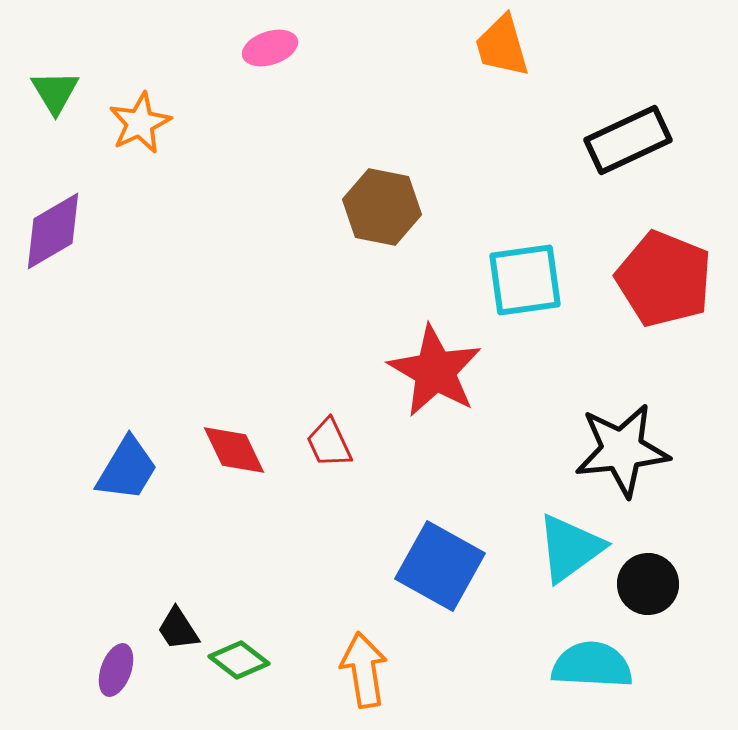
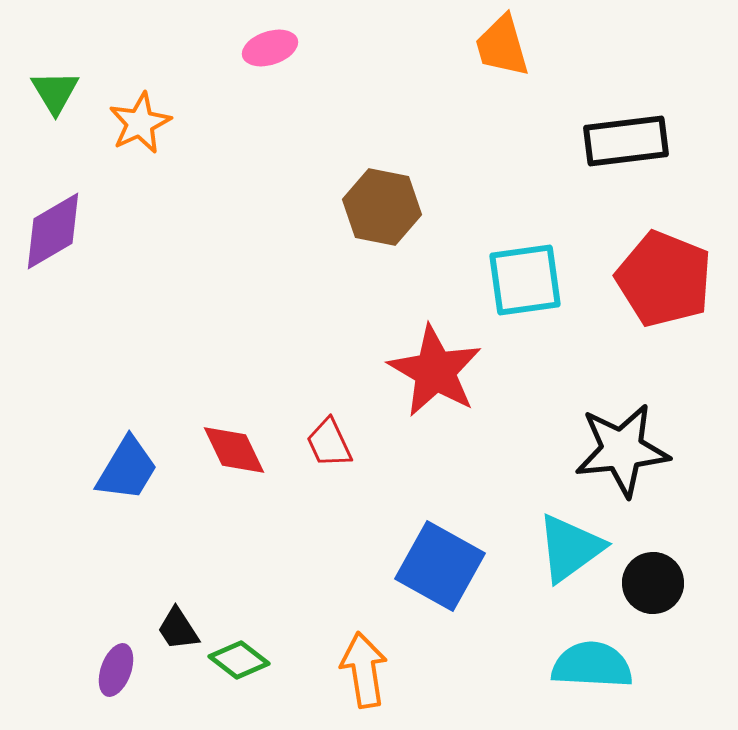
black rectangle: moved 2 px left, 1 px down; rotated 18 degrees clockwise
black circle: moved 5 px right, 1 px up
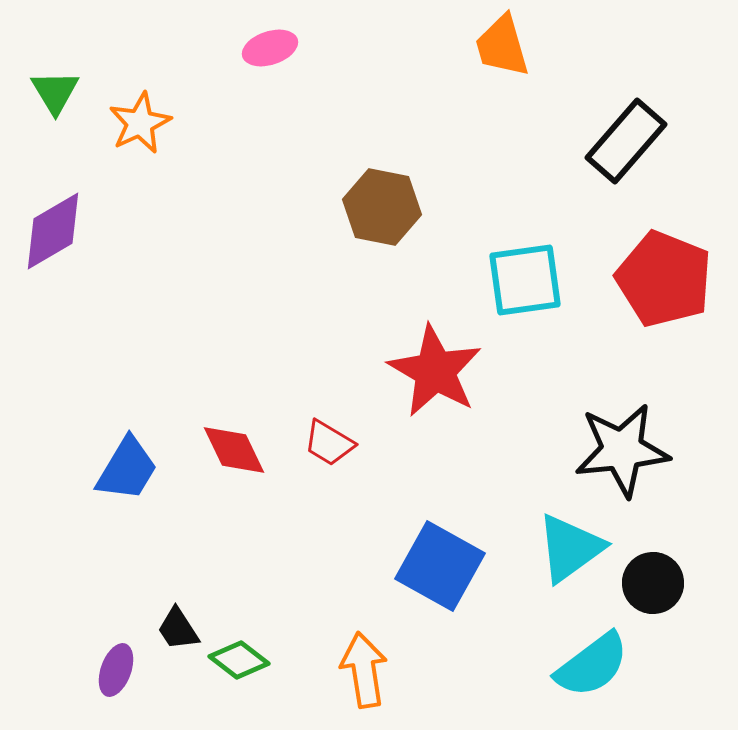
black rectangle: rotated 42 degrees counterclockwise
red trapezoid: rotated 34 degrees counterclockwise
cyan semicircle: rotated 140 degrees clockwise
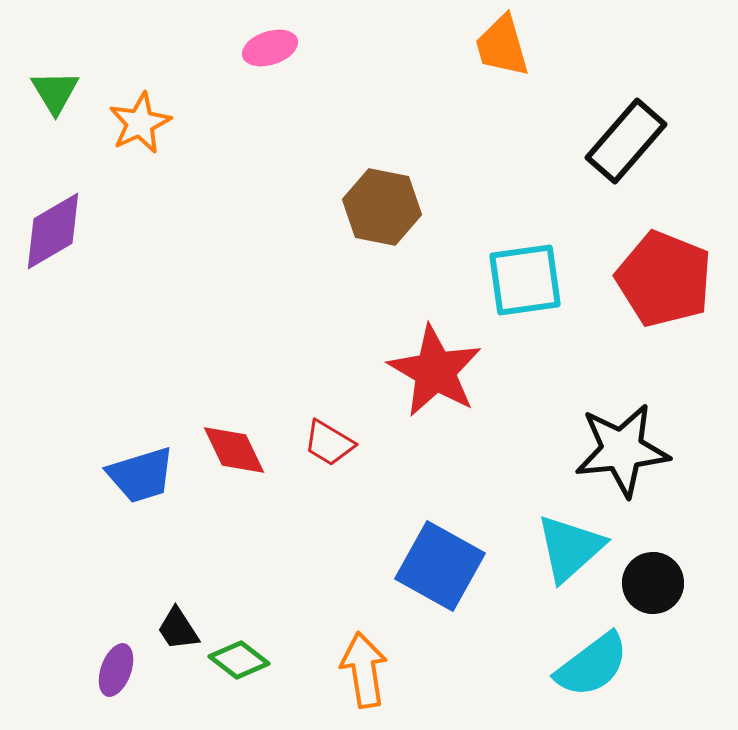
blue trapezoid: moved 14 px right, 6 px down; rotated 42 degrees clockwise
cyan triangle: rotated 6 degrees counterclockwise
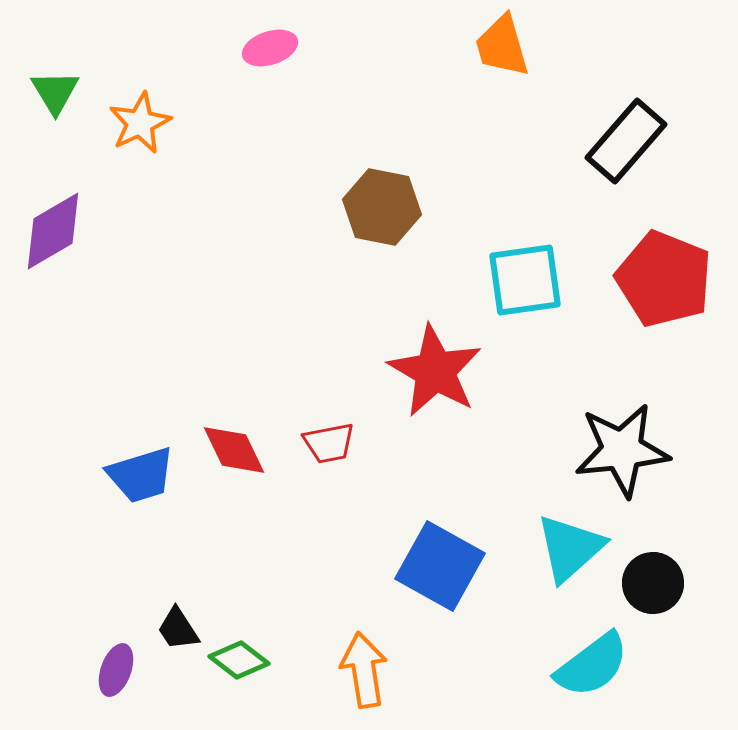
red trapezoid: rotated 42 degrees counterclockwise
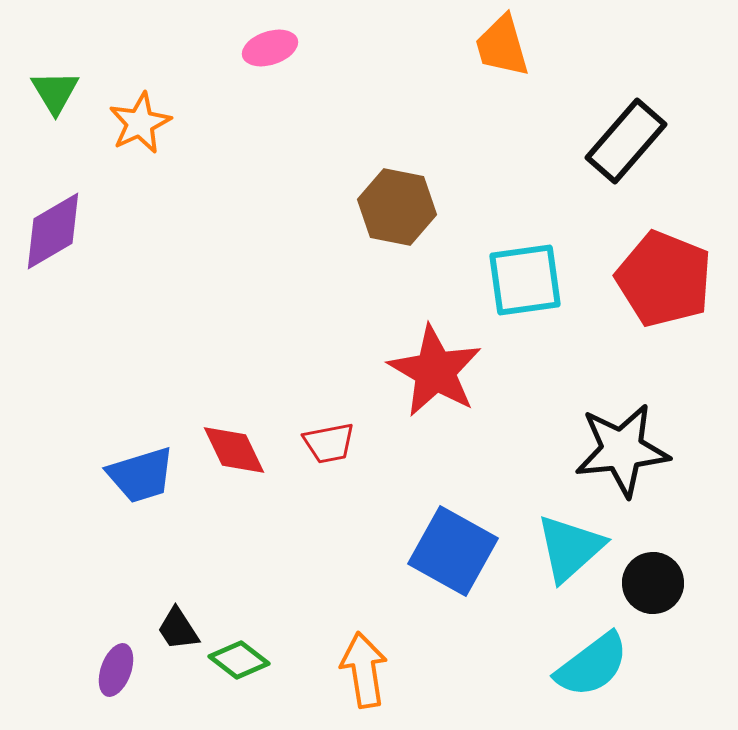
brown hexagon: moved 15 px right
blue square: moved 13 px right, 15 px up
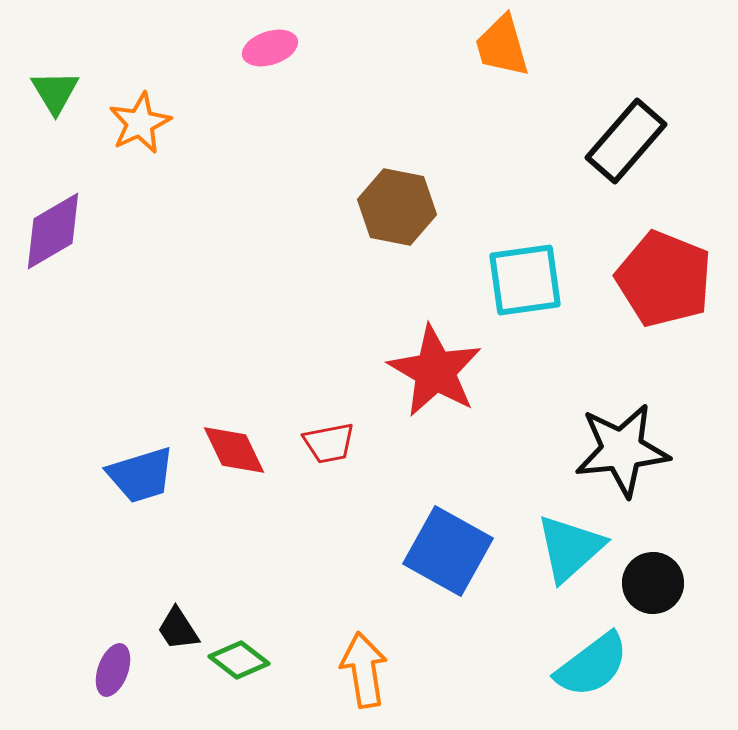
blue square: moved 5 px left
purple ellipse: moved 3 px left
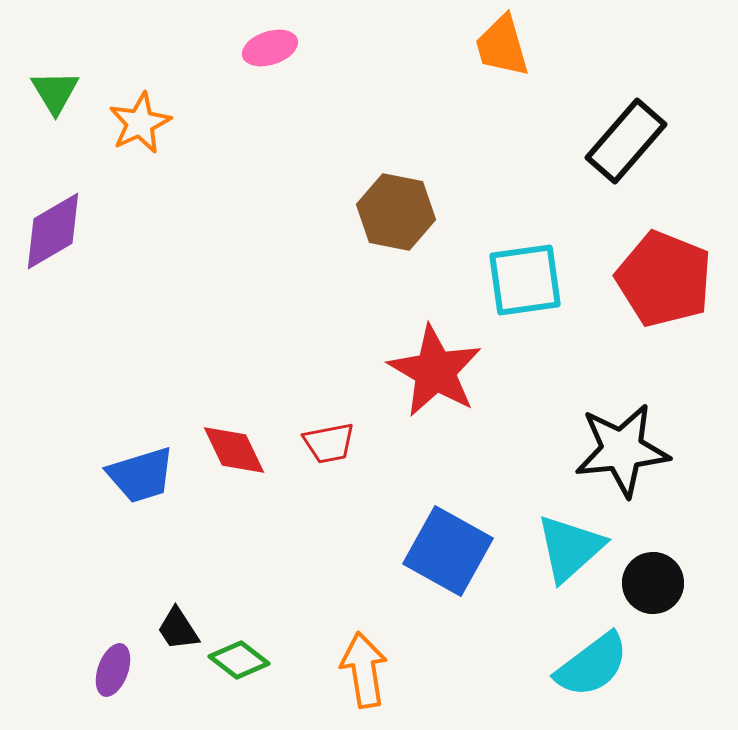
brown hexagon: moved 1 px left, 5 px down
